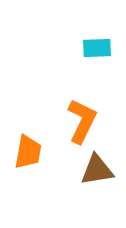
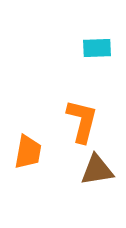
orange L-shape: rotated 12 degrees counterclockwise
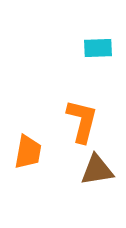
cyan rectangle: moved 1 px right
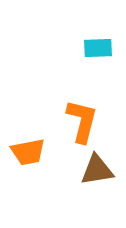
orange trapezoid: rotated 69 degrees clockwise
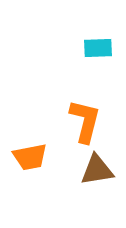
orange L-shape: moved 3 px right
orange trapezoid: moved 2 px right, 5 px down
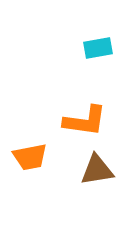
cyan rectangle: rotated 8 degrees counterclockwise
orange L-shape: rotated 84 degrees clockwise
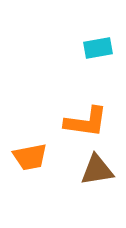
orange L-shape: moved 1 px right, 1 px down
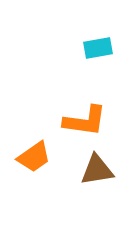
orange L-shape: moved 1 px left, 1 px up
orange trapezoid: moved 4 px right; rotated 24 degrees counterclockwise
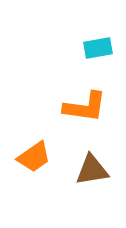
orange L-shape: moved 14 px up
brown triangle: moved 5 px left
